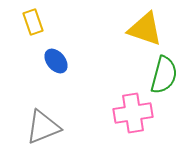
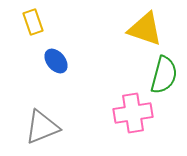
gray triangle: moved 1 px left
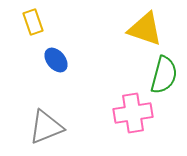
blue ellipse: moved 1 px up
gray triangle: moved 4 px right
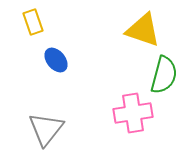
yellow triangle: moved 2 px left, 1 px down
gray triangle: moved 2 px down; rotated 30 degrees counterclockwise
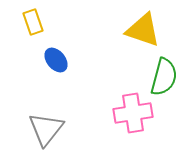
green semicircle: moved 2 px down
